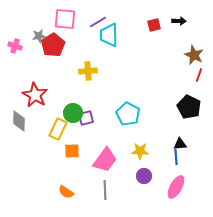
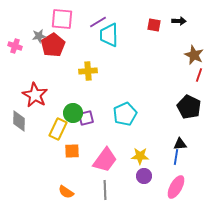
pink square: moved 3 px left
red square: rotated 24 degrees clockwise
cyan pentagon: moved 3 px left; rotated 20 degrees clockwise
yellow star: moved 5 px down
blue line: rotated 14 degrees clockwise
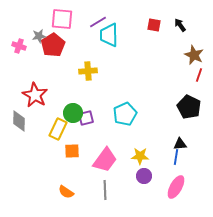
black arrow: moved 1 px right, 4 px down; rotated 128 degrees counterclockwise
pink cross: moved 4 px right
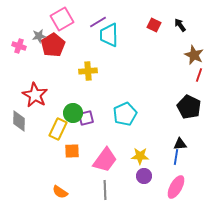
pink square: rotated 35 degrees counterclockwise
red square: rotated 16 degrees clockwise
orange semicircle: moved 6 px left
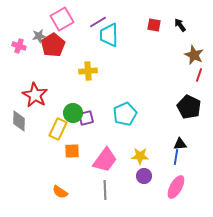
red square: rotated 16 degrees counterclockwise
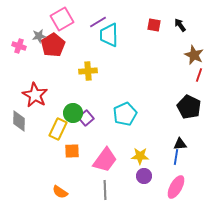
purple square: rotated 28 degrees counterclockwise
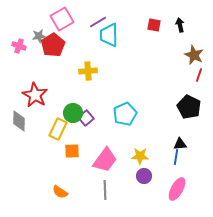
black arrow: rotated 24 degrees clockwise
pink ellipse: moved 1 px right, 2 px down
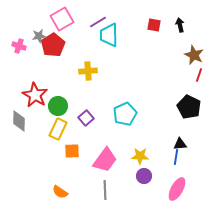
green circle: moved 15 px left, 7 px up
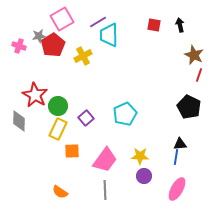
yellow cross: moved 5 px left, 15 px up; rotated 24 degrees counterclockwise
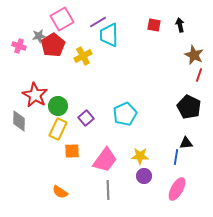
black triangle: moved 6 px right, 1 px up
gray line: moved 3 px right
